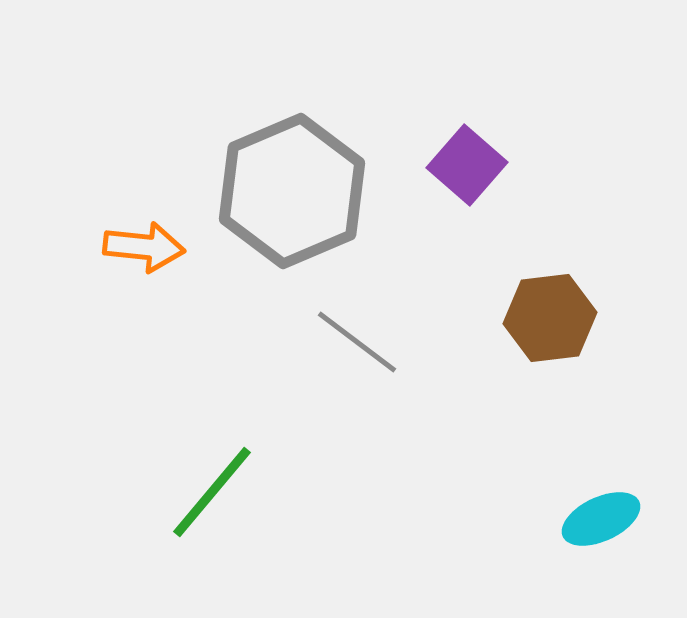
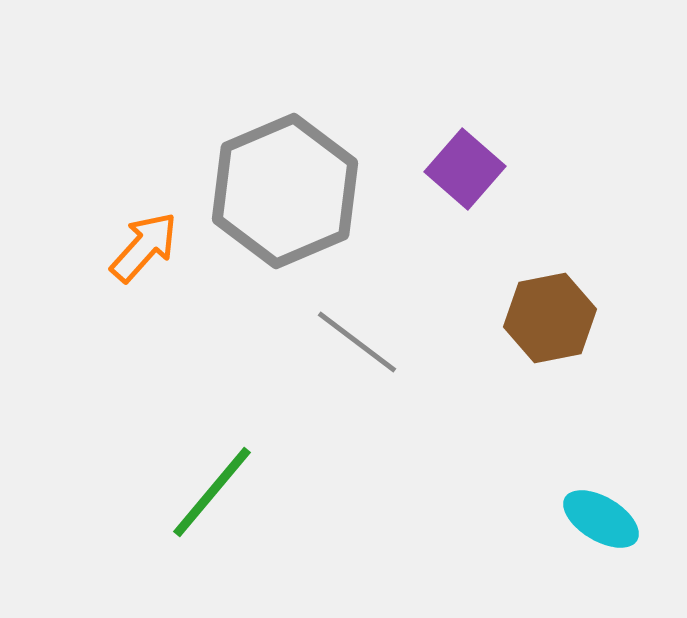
purple square: moved 2 px left, 4 px down
gray hexagon: moved 7 px left
orange arrow: rotated 54 degrees counterclockwise
brown hexagon: rotated 4 degrees counterclockwise
cyan ellipse: rotated 56 degrees clockwise
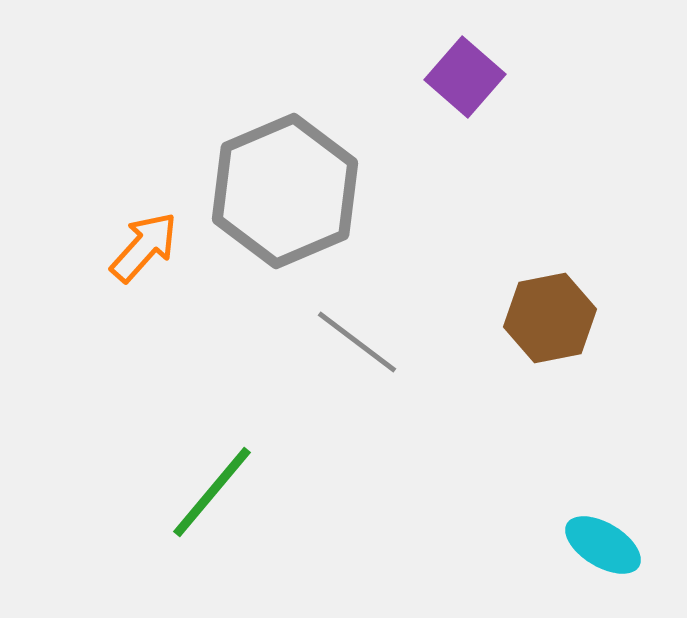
purple square: moved 92 px up
cyan ellipse: moved 2 px right, 26 px down
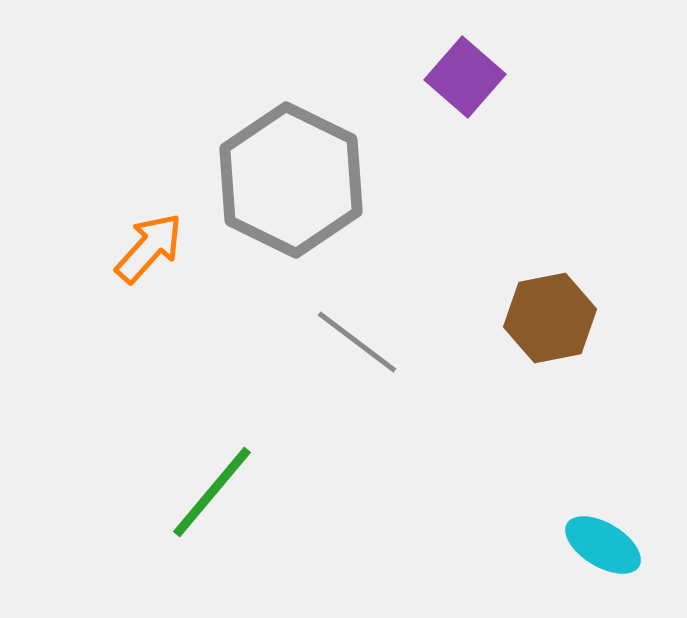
gray hexagon: moved 6 px right, 11 px up; rotated 11 degrees counterclockwise
orange arrow: moved 5 px right, 1 px down
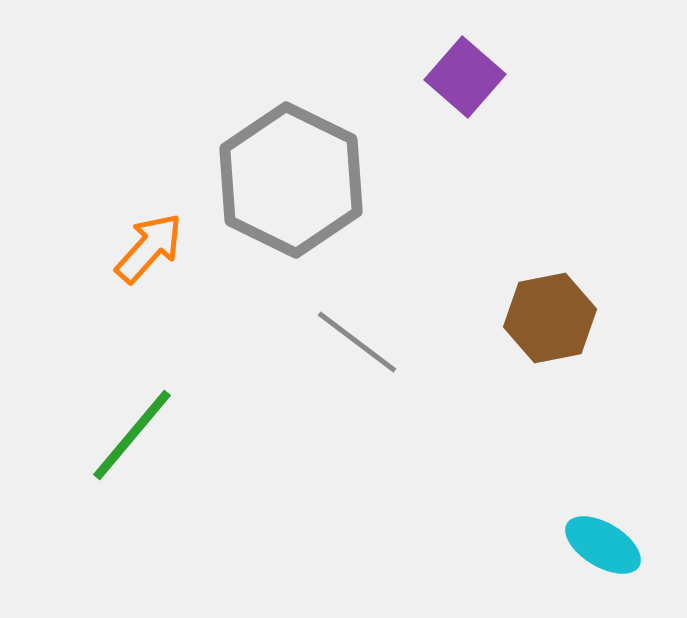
green line: moved 80 px left, 57 px up
